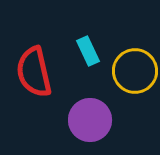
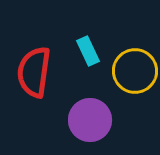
red semicircle: rotated 21 degrees clockwise
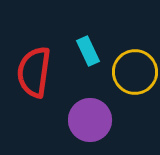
yellow circle: moved 1 px down
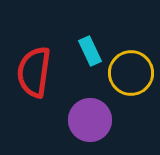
cyan rectangle: moved 2 px right
yellow circle: moved 4 px left, 1 px down
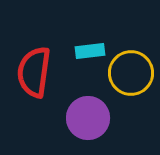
cyan rectangle: rotated 72 degrees counterclockwise
purple circle: moved 2 px left, 2 px up
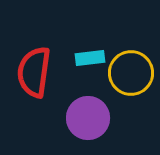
cyan rectangle: moved 7 px down
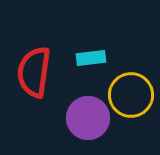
cyan rectangle: moved 1 px right
yellow circle: moved 22 px down
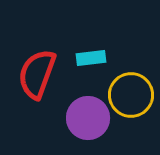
red semicircle: moved 3 px right, 2 px down; rotated 12 degrees clockwise
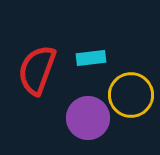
red semicircle: moved 4 px up
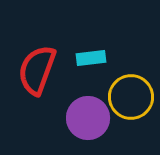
yellow circle: moved 2 px down
